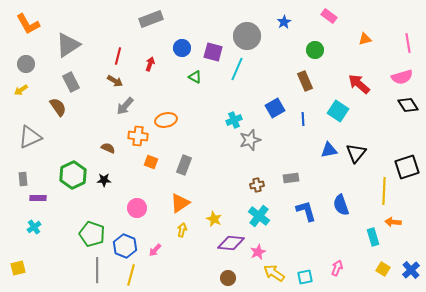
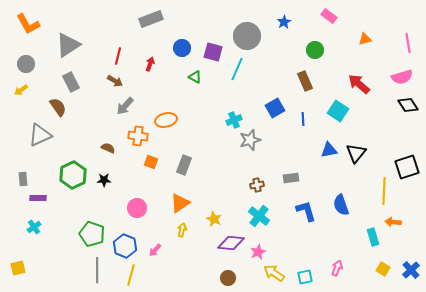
gray triangle at (30, 137): moved 10 px right, 2 px up
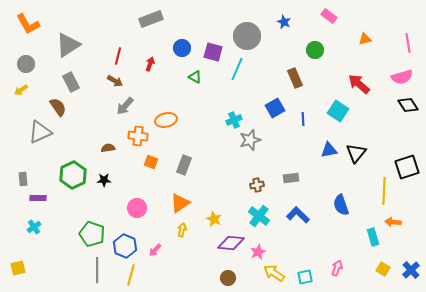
blue star at (284, 22): rotated 16 degrees counterclockwise
brown rectangle at (305, 81): moved 10 px left, 3 px up
gray triangle at (40, 135): moved 3 px up
brown semicircle at (108, 148): rotated 32 degrees counterclockwise
blue L-shape at (306, 211): moved 8 px left, 4 px down; rotated 30 degrees counterclockwise
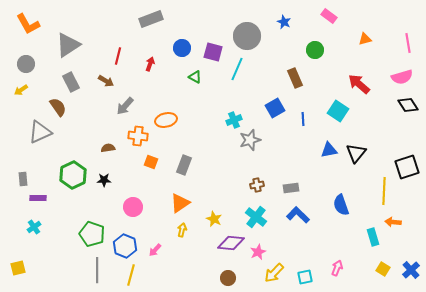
brown arrow at (115, 81): moved 9 px left
gray rectangle at (291, 178): moved 10 px down
pink circle at (137, 208): moved 4 px left, 1 px up
cyan cross at (259, 216): moved 3 px left, 1 px down
yellow arrow at (274, 273): rotated 80 degrees counterclockwise
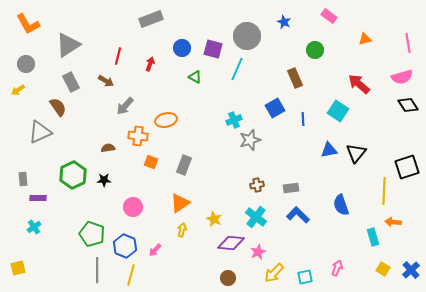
purple square at (213, 52): moved 3 px up
yellow arrow at (21, 90): moved 3 px left
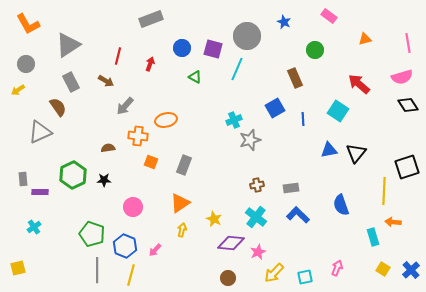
purple rectangle at (38, 198): moved 2 px right, 6 px up
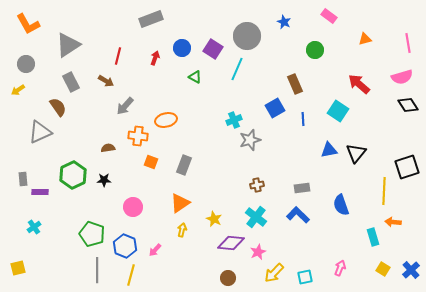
purple square at (213, 49): rotated 18 degrees clockwise
red arrow at (150, 64): moved 5 px right, 6 px up
brown rectangle at (295, 78): moved 6 px down
gray rectangle at (291, 188): moved 11 px right
pink arrow at (337, 268): moved 3 px right
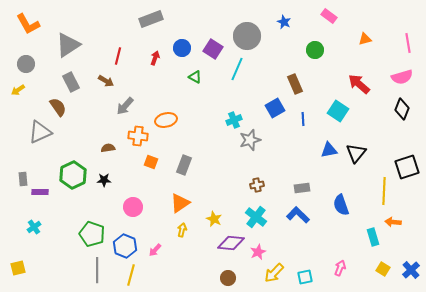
black diamond at (408, 105): moved 6 px left, 4 px down; rotated 55 degrees clockwise
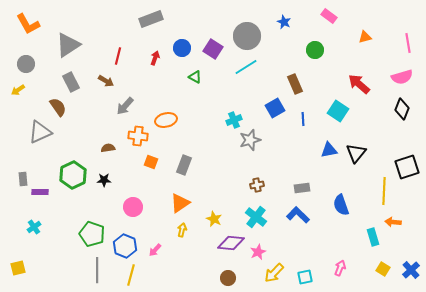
orange triangle at (365, 39): moved 2 px up
cyan line at (237, 69): moved 9 px right, 2 px up; rotated 35 degrees clockwise
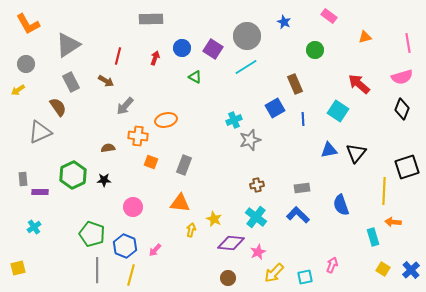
gray rectangle at (151, 19): rotated 20 degrees clockwise
orange triangle at (180, 203): rotated 40 degrees clockwise
yellow arrow at (182, 230): moved 9 px right
pink arrow at (340, 268): moved 8 px left, 3 px up
